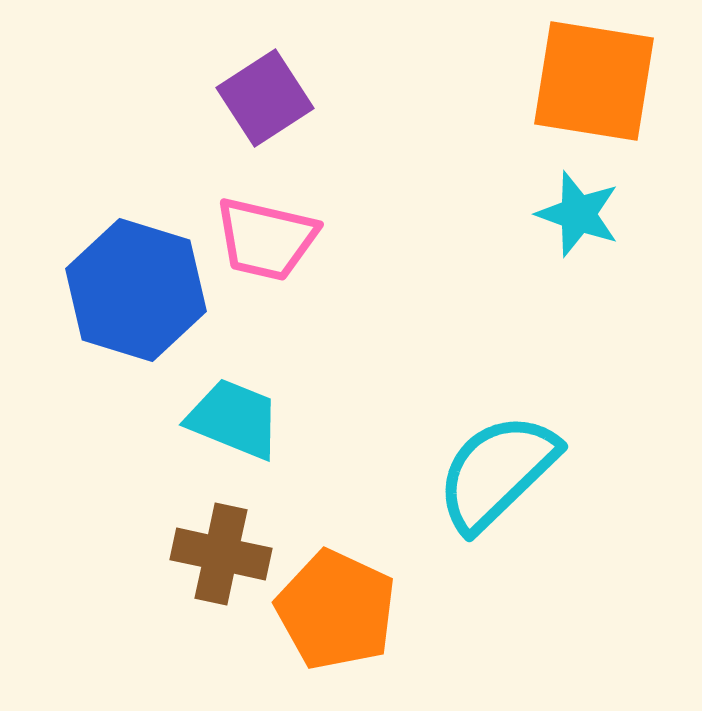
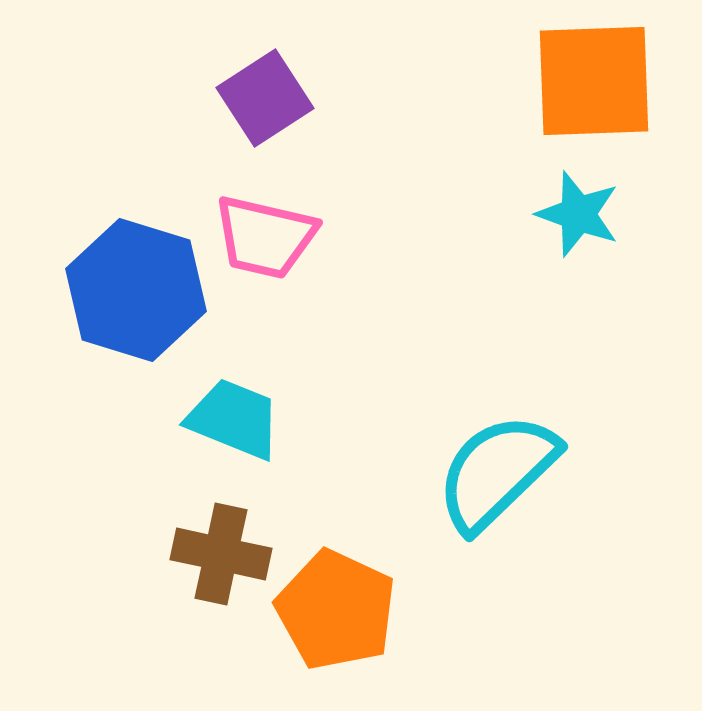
orange square: rotated 11 degrees counterclockwise
pink trapezoid: moved 1 px left, 2 px up
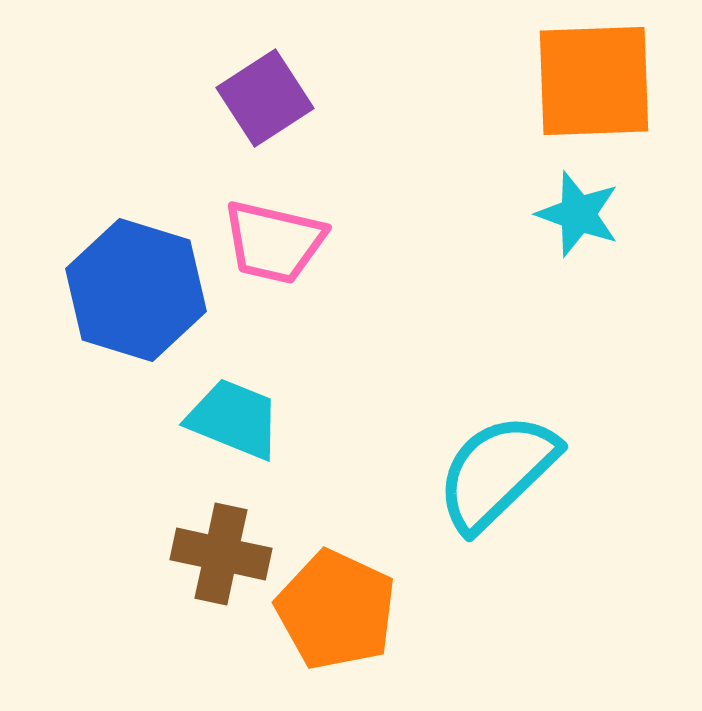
pink trapezoid: moved 9 px right, 5 px down
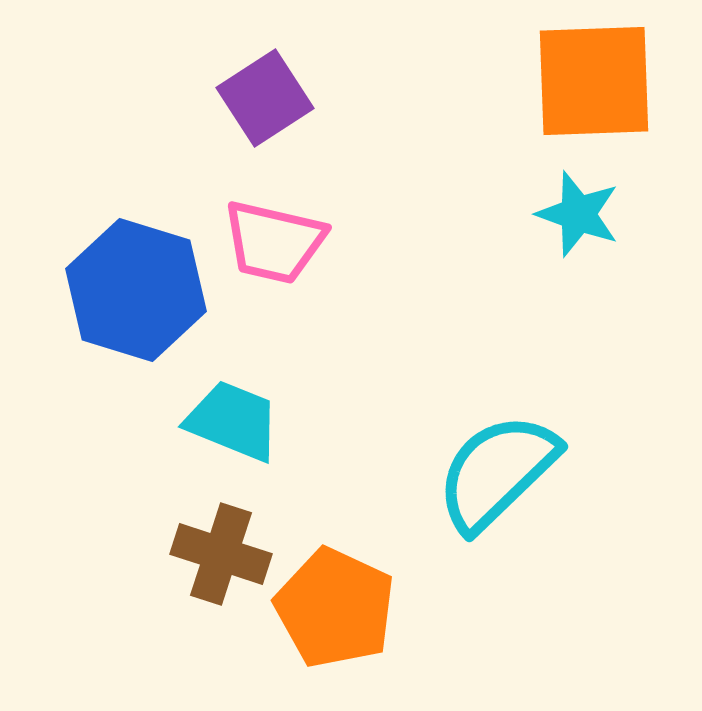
cyan trapezoid: moved 1 px left, 2 px down
brown cross: rotated 6 degrees clockwise
orange pentagon: moved 1 px left, 2 px up
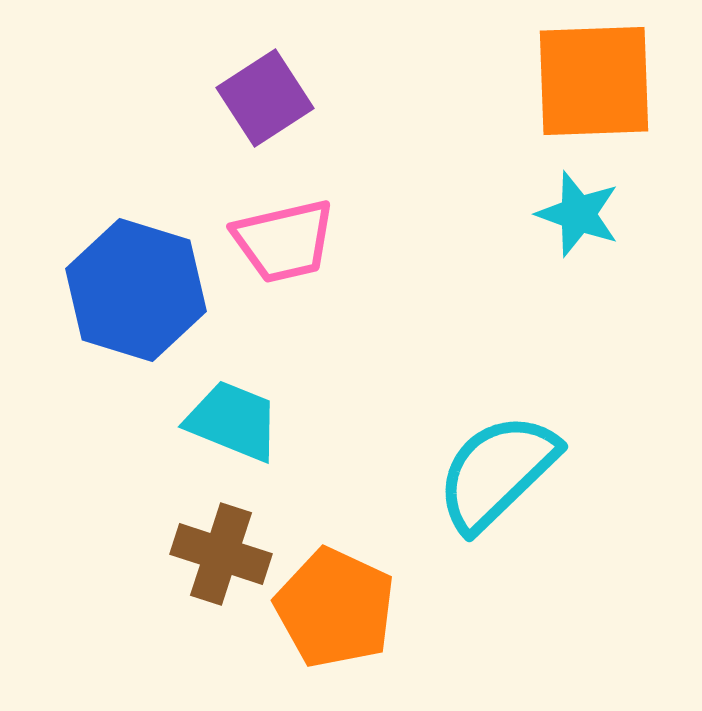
pink trapezoid: moved 10 px right, 1 px up; rotated 26 degrees counterclockwise
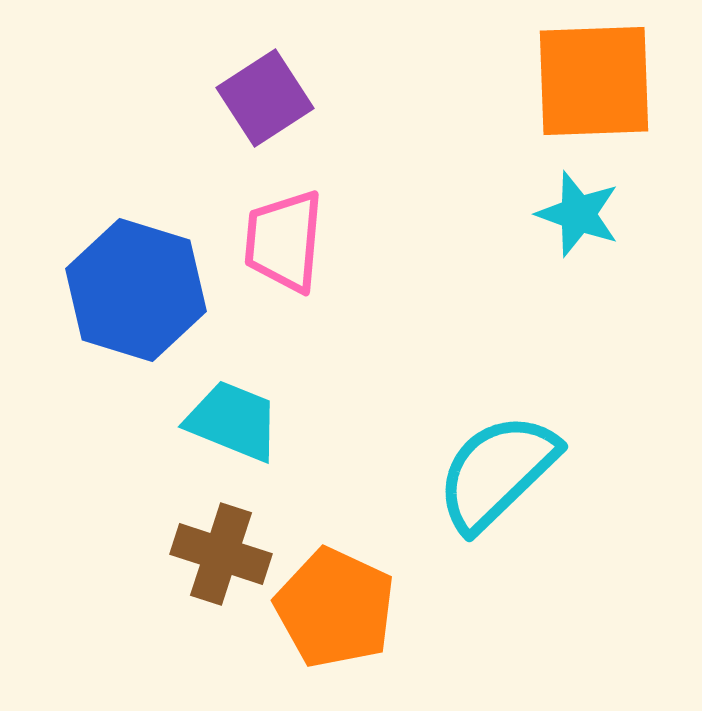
pink trapezoid: rotated 108 degrees clockwise
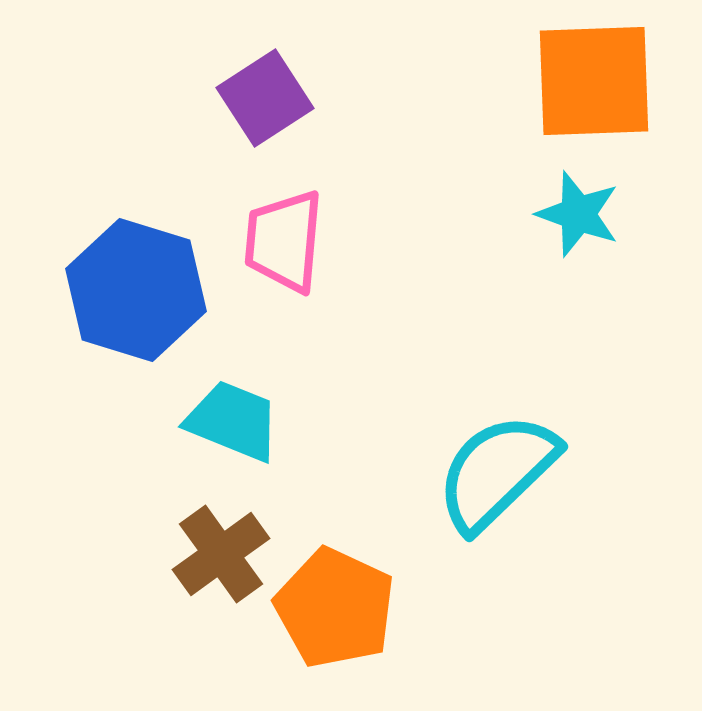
brown cross: rotated 36 degrees clockwise
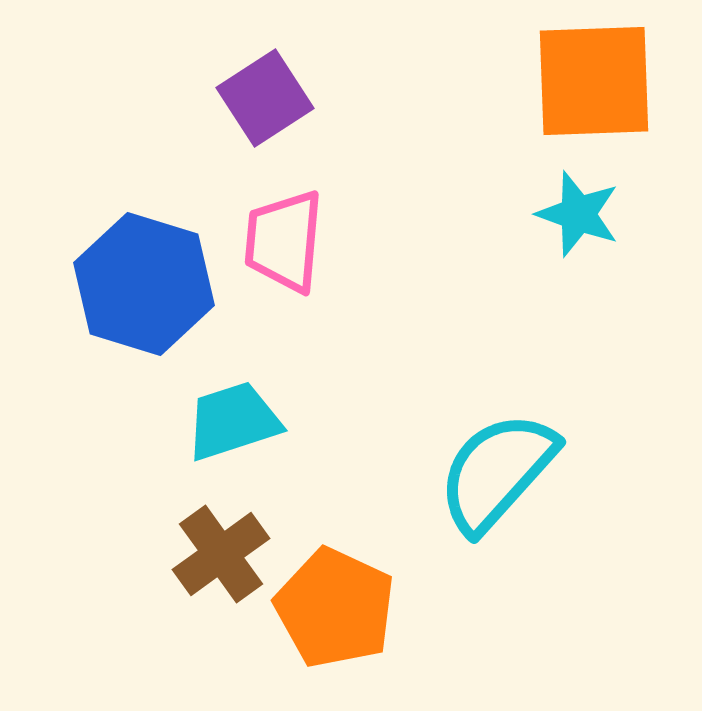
blue hexagon: moved 8 px right, 6 px up
cyan trapezoid: rotated 40 degrees counterclockwise
cyan semicircle: rotated 4 degrees counterclockwise
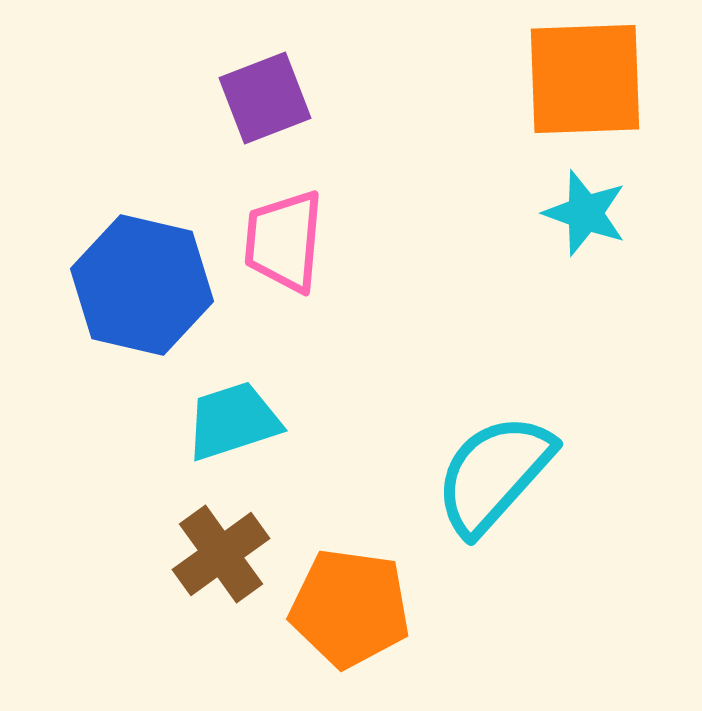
orange square: moved 9 px left, 2 px up
purple square: rotated 12 degrees clockwise
cyan star: moved 7 px right, 1 px up
blue hexagon: moved 2 px left, 1 px down; rotated 4 degrees counterclockwise
cyan semicircle: moved 3 px left, 2 px down
orange pentagon: moved 15 px right; rotated 17 degrees counterclockwise
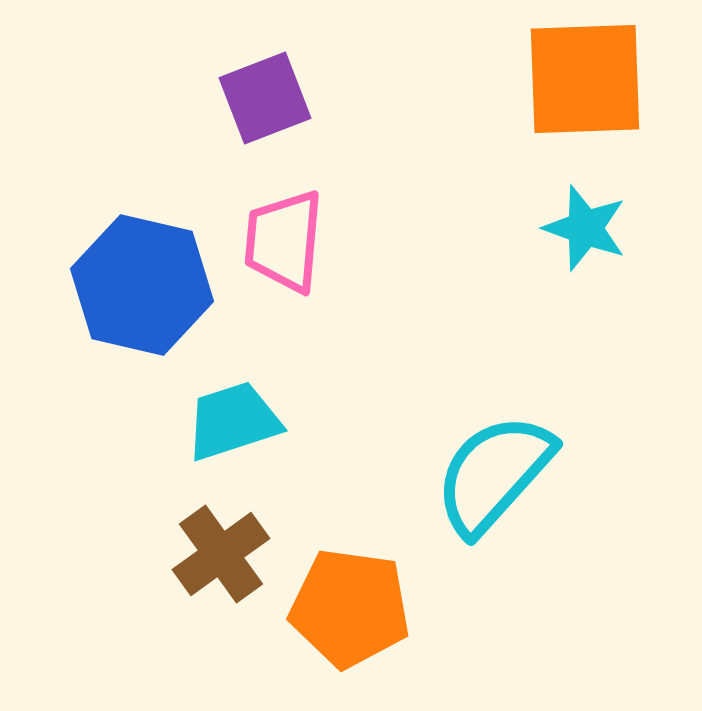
cyan star: moved 15 px down
